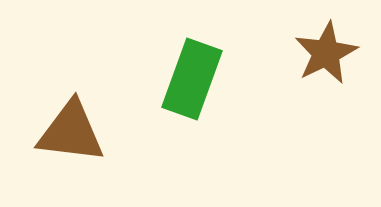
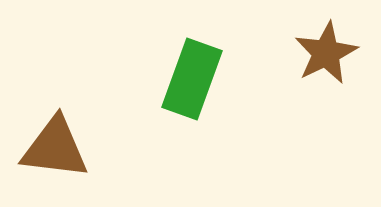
brown triangle: moved 16 px left, 16 px down
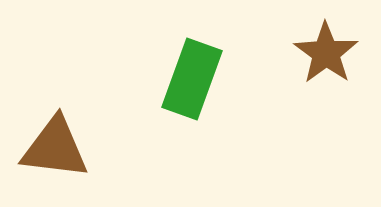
brown star: rotated 10 degrees counterclockwise
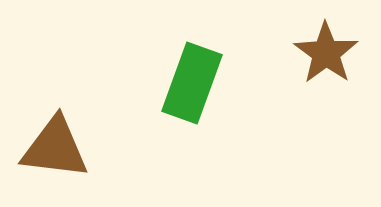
green rectangle: moved 4 px down
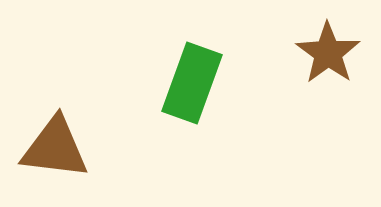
brown star: moved 2 px right
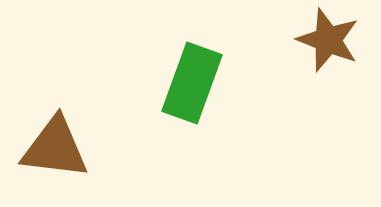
brown star: moved 13 px up; rotated 14 degrees counterclockwise
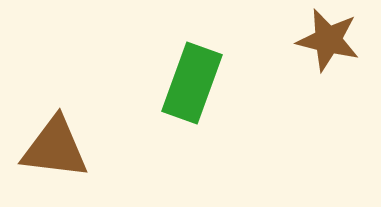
brown star: rotated 8 degrees counterclockwise
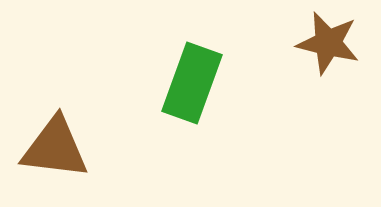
brown star: moved 3 px down
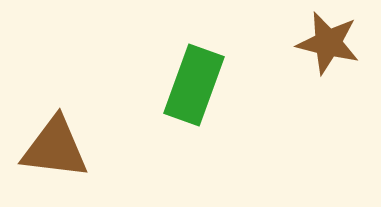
green rectangle: moved 2 px right, 2 px down
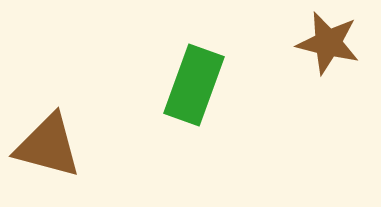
brown triangle: moved 7 px left, 2 px up; rotated 8 degrees clockwise
